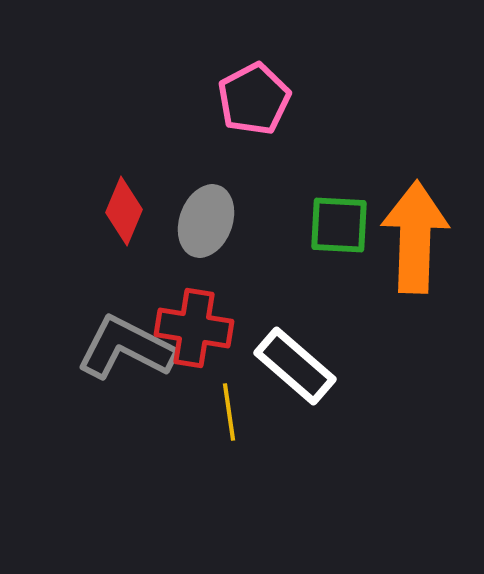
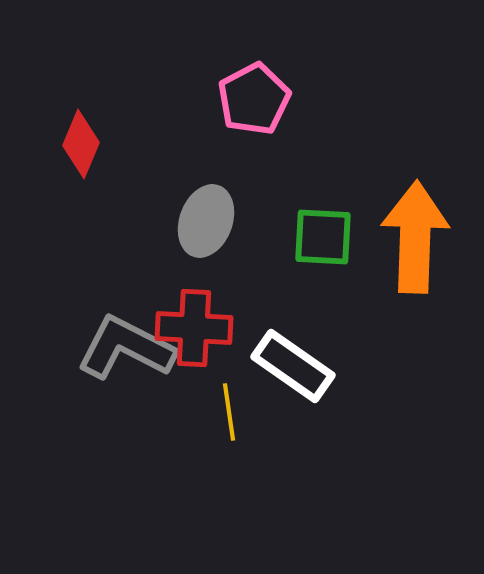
red diamond: moved 43 px left, 67 px up
green square: moved 16 px left, 12 px down
red cross: rotated 6 degrees counterclockwise
white rectangle: moved 2 px left; rotated 6 degrees counterclockwise
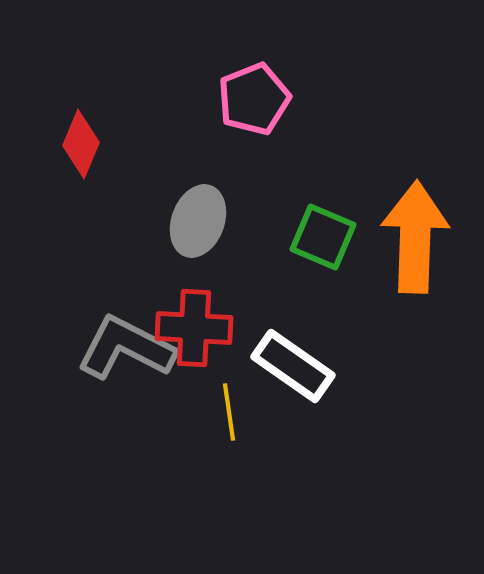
pink pentagon: rotated 6 degrees clockwise
gray ellipse: moved 8 px left
green square: rotated 20 degrees clockwise
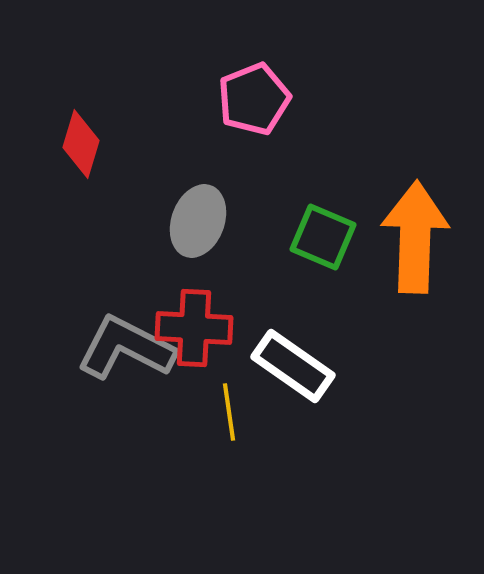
red diamond: rotated 6 degrees counterclockwise
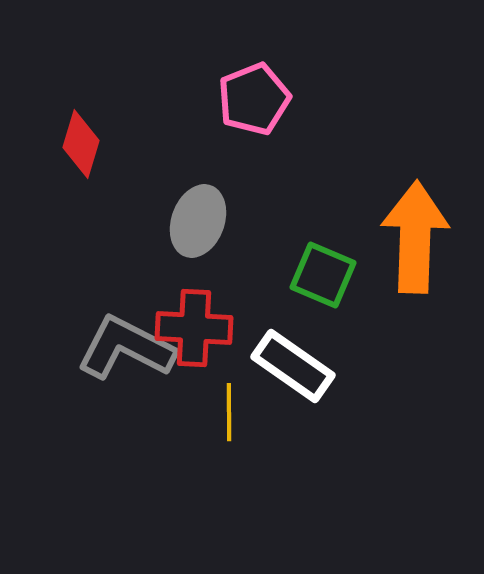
green square: moved 38 px down
yellow line: rotated 8 degrees clockwise
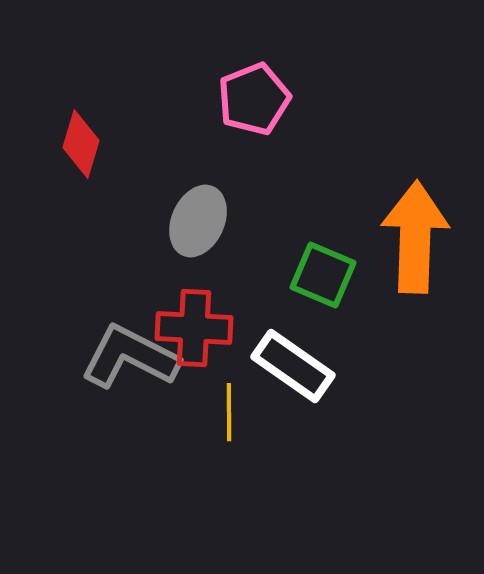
gray ellipse: rotated 4 degrees clockwise
gray L-shape: moved 4 px right, 9 px down
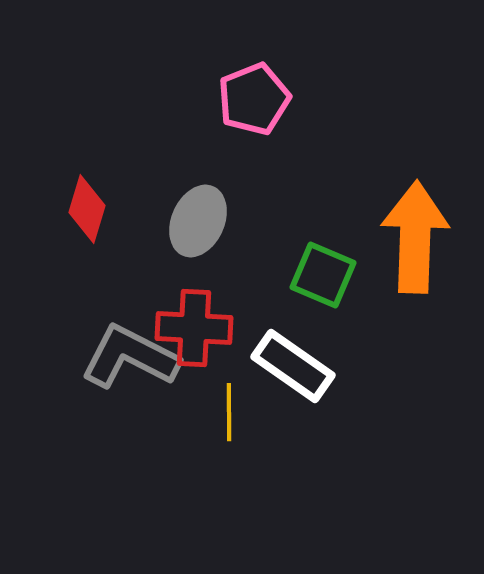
red diamond: moved 6 px right, 65 px down
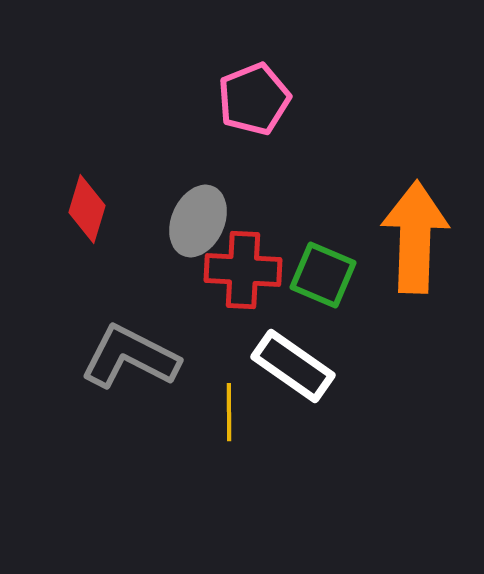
red cross: moved 49 px right, 58 px up
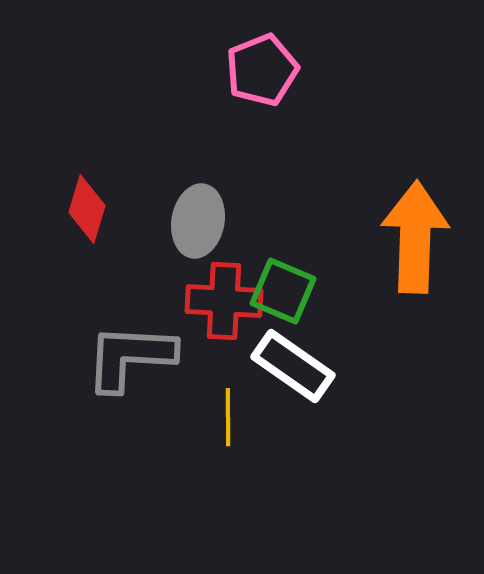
pink pentagon: moved 8 px right, 29 px up
gray ellipse: rotated 14 degrees counterclockwise
red cross: moved 19 px left, 31 px down
green square: moved 40 px left, 16 px down
gray L-shape: rotated 24 degrees counterclockwise
yellow line: moved 1 px left, 5 px down
